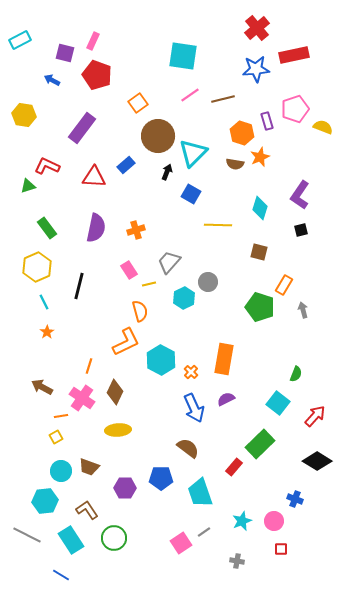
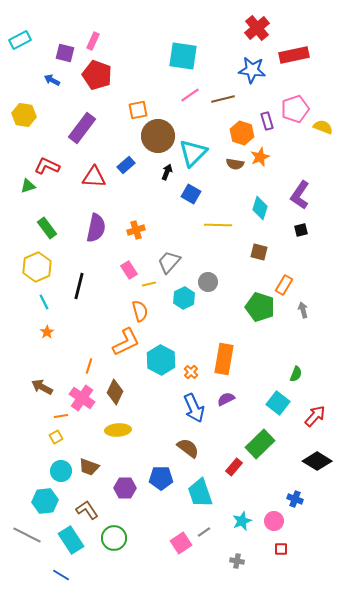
blue star at (256, 69): moved 4 px left, 1 px down; rotated 12 degrees clockwise
orange square at (138, 103): moved 7 px down; rotated 24 degrees clockwise
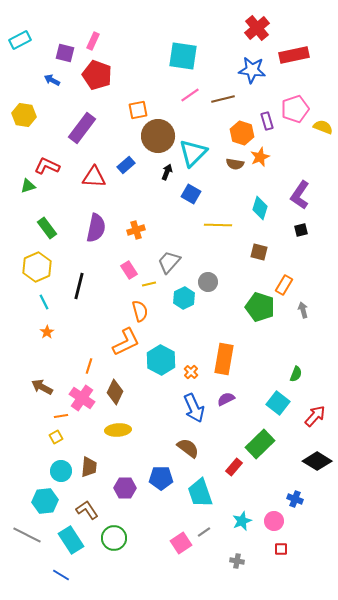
brown trapezoid at (89, 467): rotated 105 degrees counterclockwise
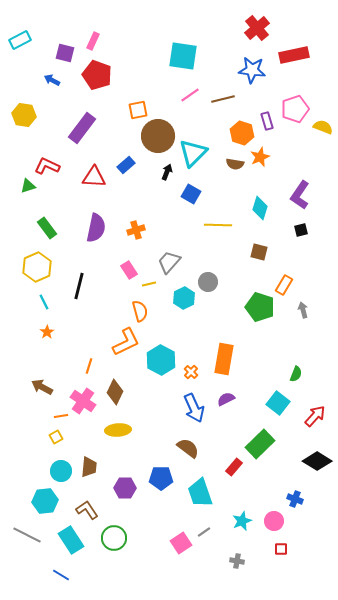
pink cross at (82, 398): moved 1 px right, 3 px down
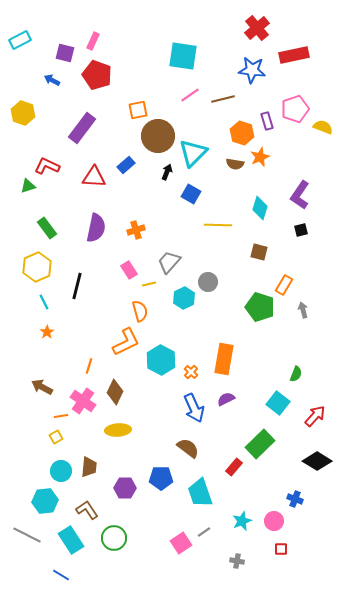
yellow hexagon at (24, 115): moved 1 px left, 2 px up; rotated 10 degrees clockwise
black line at (79, 286): moved 2 px left
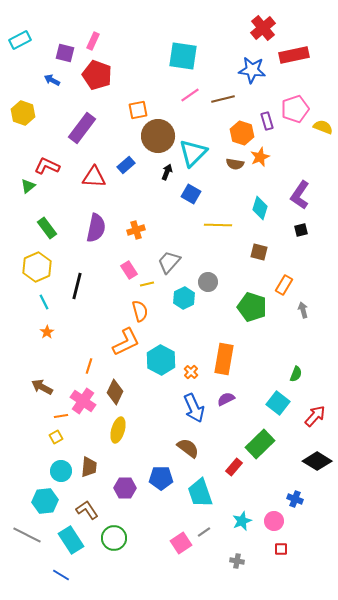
red cross at (257, 28): moved 6 px right
green triangle at (28, 186): rotated 21 degrees counterclockwise
yellow line at (149, 284): moved 2 px left
green pentagon at (260, 307): moved 8 px left
yellow ellipse at (118, 430): rotated 70 degrees counterclockwise
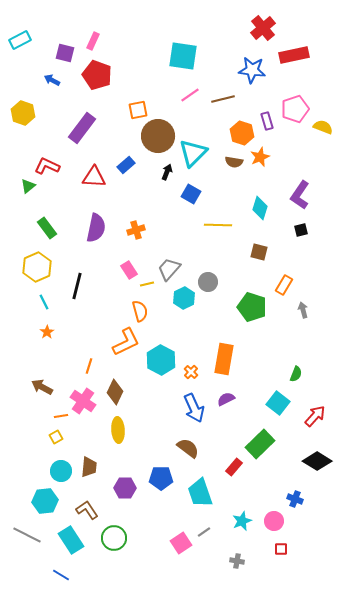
brown semicircle at (235, 164): moved 1 px left, 2 px up
gray trapezoid at (169, 262): moved 7 px down
yellow ellipse at (118, 430): rotated 20 degrees counterclockwise
